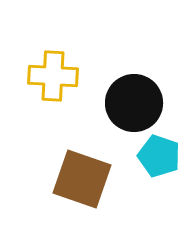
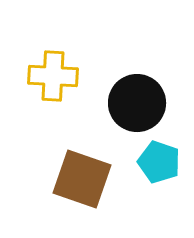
black circle: moved 3 px right
cyan pentagon: moved 6 px down
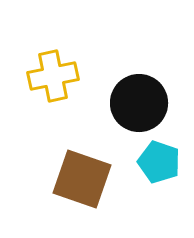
yellow cross: rotated 15 degrees counterclockwise
black circle: moved 2 px right
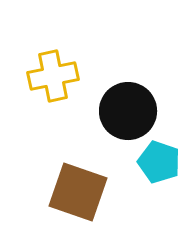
black circle: moved 11 px left, 8 px down
brown square: moved 4 px left, 13 px down
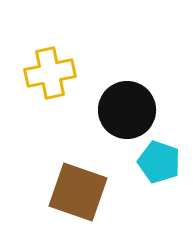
yellow cross: moved 3 px left, 3 px up
black circle: moved 1 px left, 1 px up
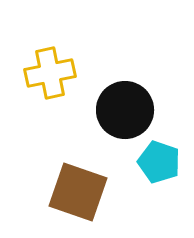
black circle: moved 2 px left
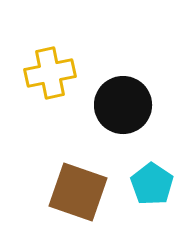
black circle: moved 2 px left, 5 px up
cyan pentagon: moved 7 px left, 22 px down; rotated 15 degrees clockwise
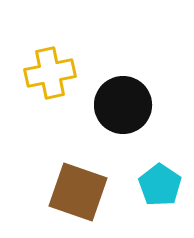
cyan pentagon: moved 8 px right, 1 px down
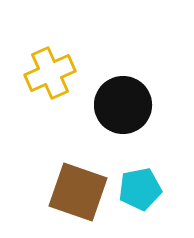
yellow cross: rotated 12 degrees counterclockwise
cyan pentagon: moved 20 px left, 4 px down; rotated 27 degrees clockwise
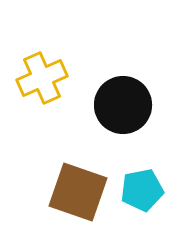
yellow cross: moved 8 px left, 5 px down
cyan pentagon: moved 2 px right, 1 px down
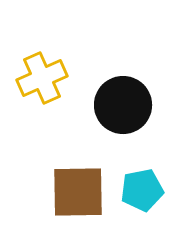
brown square: rotated 20 degrees counterclockwise
